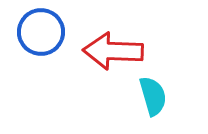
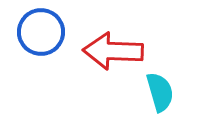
cyan semicircle: moved 7 px right, 4 px up
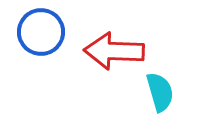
red arrow: moved 1 px right
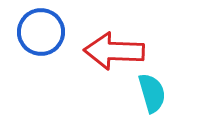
cyan semicircle: moved 8 px left, 1 px down
